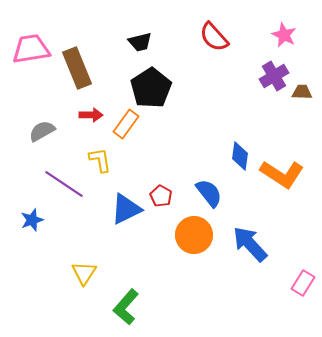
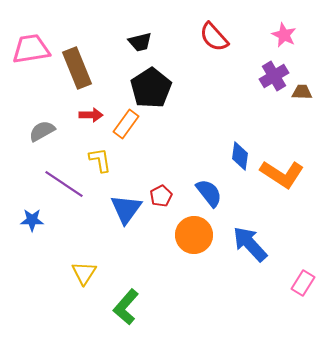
red pentagon: rotated 15 degrees clockwise
blue triangle: rotated 28 degrees counterclockwise
blue star: rotated 20 degrees clockwise
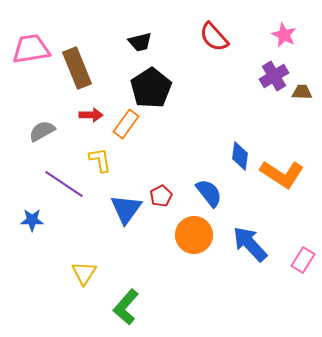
pink rectangle: moved 23 px up
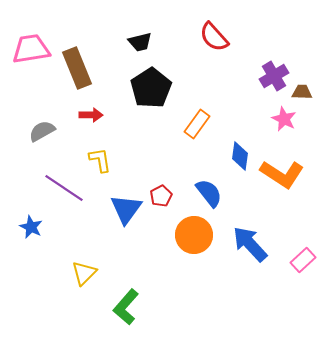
pink star: moved 84 px down
orange rectangle: moved 71 px right
purple line: moved 4 px down
blue star: moved 1 px left, 7 px down; rotated 25 degrees clockwise
pink rectangle: rotated 15 degrees clockwise
yellow triangle: rotated 12 degrees clockwise
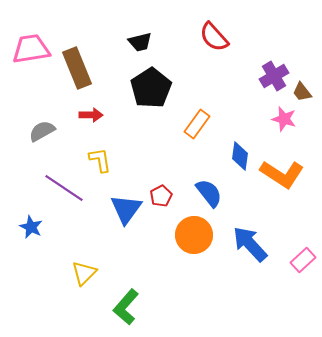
brown trapezoid: rotated 130 degrees counterclockwise
pink star: rotated 10 degrees counterclockwise
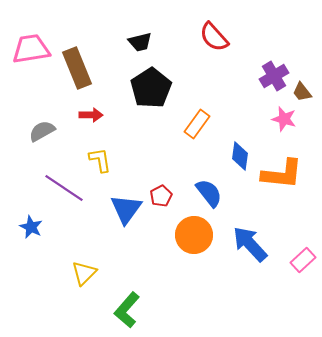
orange L-shape: rotated 27 degrees counterclockwise
green L-shape: moved 1 px right, 3 px down
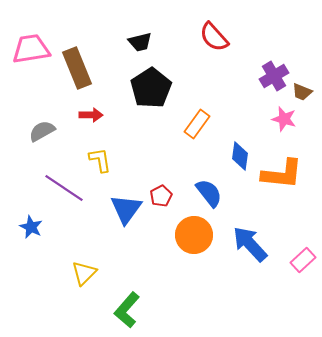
brown trapezoid: rotated 30 degrees counterclockwise
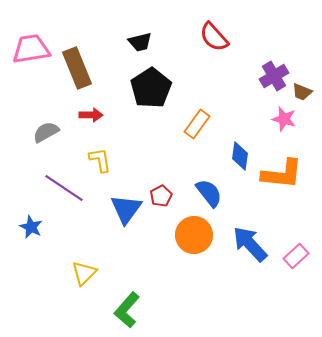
gray semicircle: moved 4 px right, 1 px down
pink rectangle: moved 7 px left, 4 px up
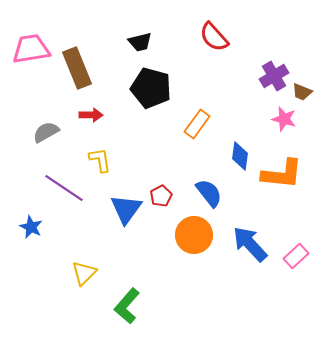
black pentagon: rotated 24 degrees counterclockwise
green L-shape: moved 4 px up
